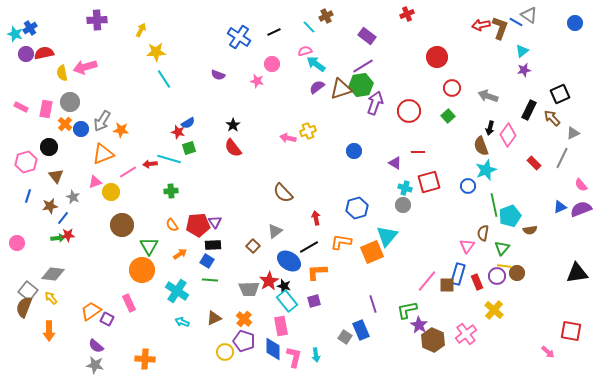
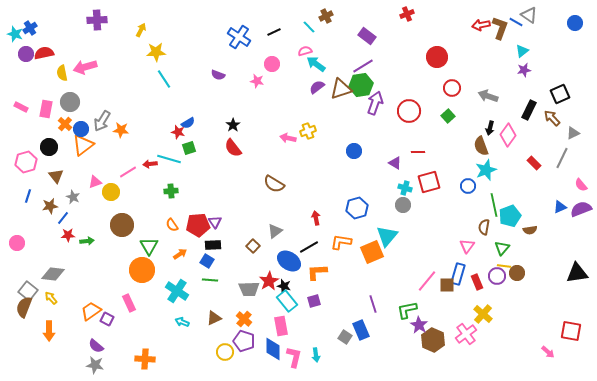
orange triangle at (103, 154): moved 20 px left, 9 px up; rotated 15 degrees counterclockwise
brown semicircle at (283, 193): moved 9 px left, 9 px up; rotated 15 degrees counterclockwise
brown semicircle at (483, 233): moved 1 px right, 6 px up
green arrow at (58, 238): moved 29 px right, 3 px down
yellow cross at (494, 310): moved 11 px left, 4 px down
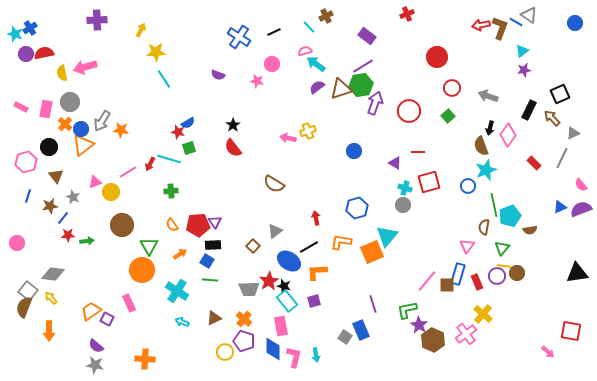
red arrow at (150, 164): rotated 56 degrees counterclockwise
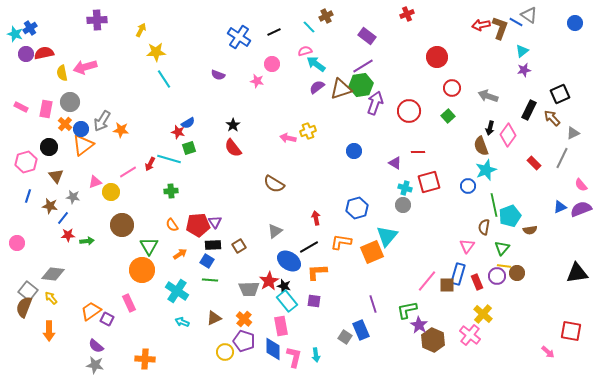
gray star at (73, 197): rotated 16 degrees counterclockwise
brown star at (50, 206): rotated 21 degrees clockwise
brown square at (253, 246): moved 14 px left; rotated 16 degrees clockwise
purple square at (314, 301): rotated 24 degrees clockwise
pink cross at (466, 334): moved 4 px right, 1 px down; rotated 15 degrees counterclockwise
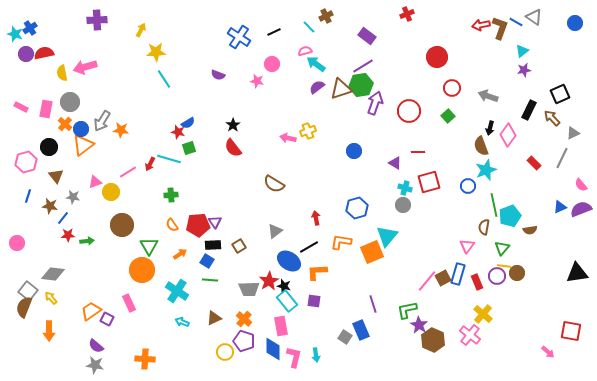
gray triangle at (529, 15): moved 5 px right, 2 px down
green cross at (171, 191): moved 4 px down
brown square at (447, 285): moved 4 px left, 7 px up; rotated 28 degrees counterclockwise
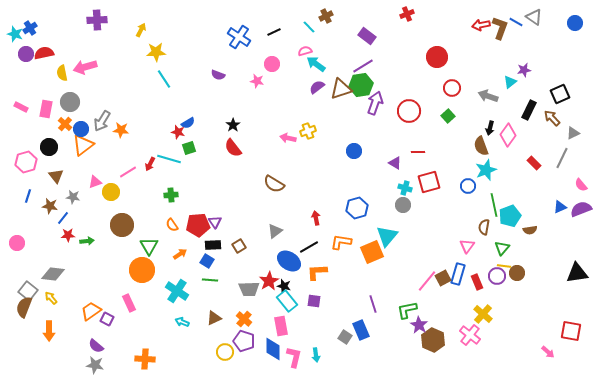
cyan triangle at (522, 51): moved 12 px left, 31 px down
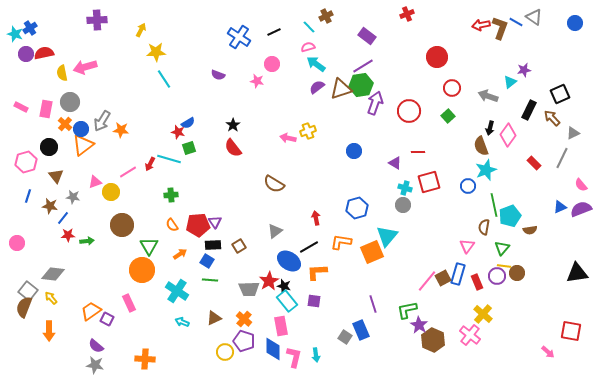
pink semicircle at (305, 51): moved 3 px right, 4 px up
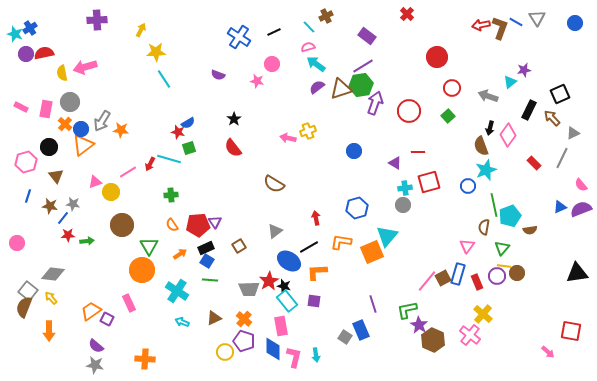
red cross at (407, 14): rotated 24 degrees counterclockwise
gray triangle at (534, 17): moved 3 px right, 1 px down; rotated 24 degrees clockwise
black star at (233, 125): moved 1 px right, 6 px up
cyan cross at (405, 188): rotated 24 degrees counterclockwise
gray star at (73, 197): moved 7 px down
black rectangle at (213, 245): moved 7 px left, 3 px down; rotated 21 degrees counterclockwise
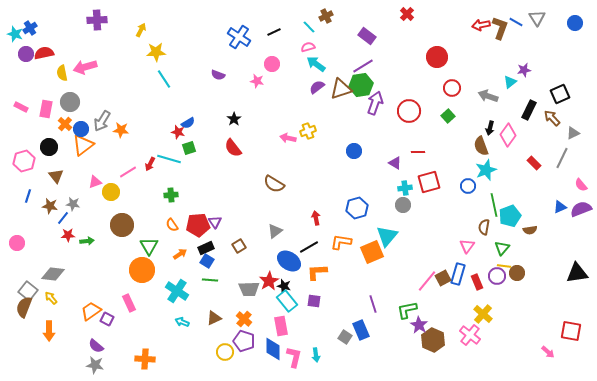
pink hexagon at (26, 162): moved 2 px left, 1 px up
